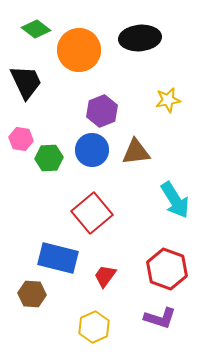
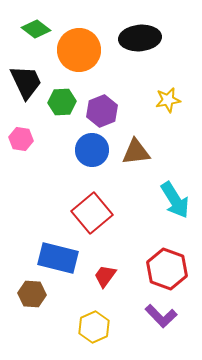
green hexagon: moved 13 px right, 56 px up
purple L-shape: moved 1 px right, 2 px up; rotated 28 degrees clockwise
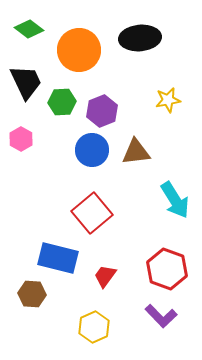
green diamond: moved 7 px left
pink hexagon: rotated 20 degrees clockwise
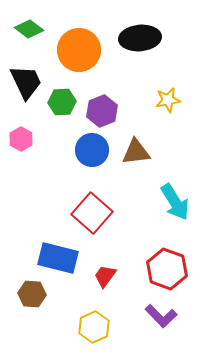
cyan arrow: moved 2 px down
red square: rotated 9 degrees counterclockwise
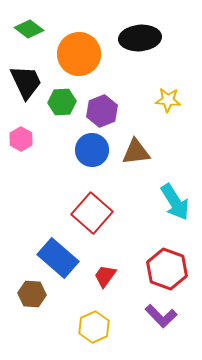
orange circle: moved 4 px down
yellow star: rotated 15 degrees clockwise
blue rectangle: rotated 27 degrees clockwise
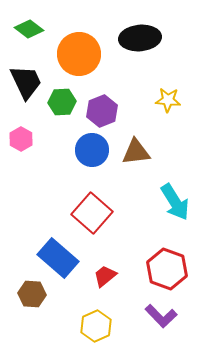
red trapezoid: rotated 15 degrees clockwise
yellow hexagon: moved 2 px right, 1 px up
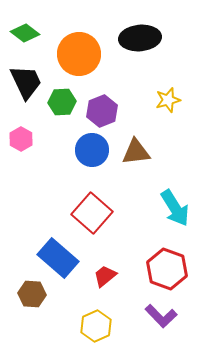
green diamond: moved 4 px left, 4 px down
yellow star: rotated 20 degrees counterclockwise
cyan arrow: moved 6 px down
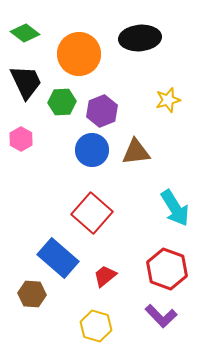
yellow hexagon: rotated 20 degrees counterclockwise
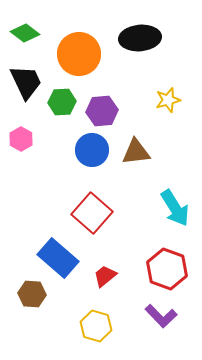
purple hexagon: rotated 16 degrees clockwise
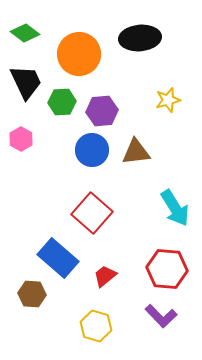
red hexagon: rotated 15 degrees counterclockwise
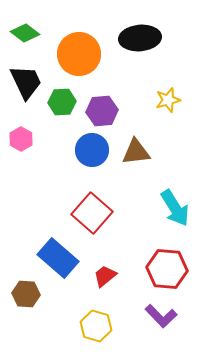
brown hexagon: moved 6 px left
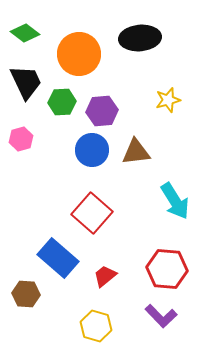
pink hexagon: rotated 15 degrees clockwise
cyan arrow: moved 7 px up
